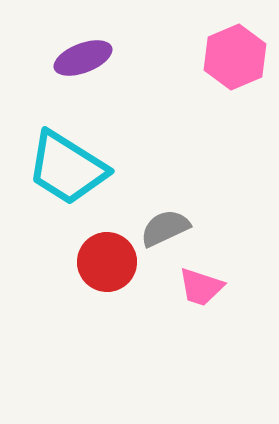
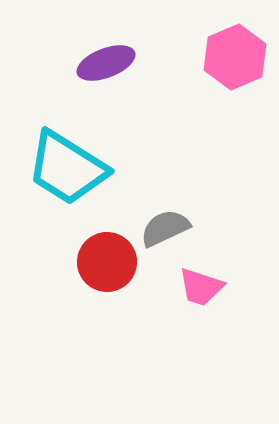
purple ellipse: moved 23 px right, 5 px down
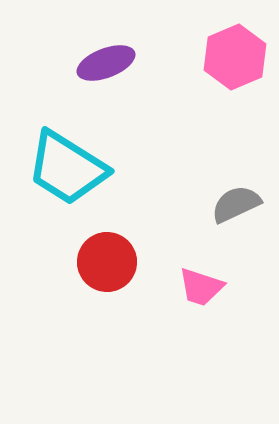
gray semicircle: moved 71 px right, 24 px up
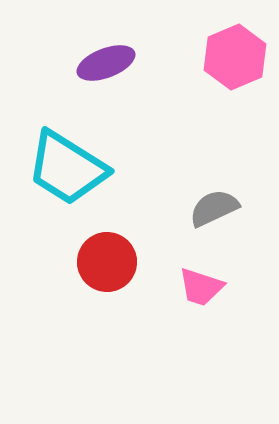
gray semicircle: moved 22 px left, 4 px down
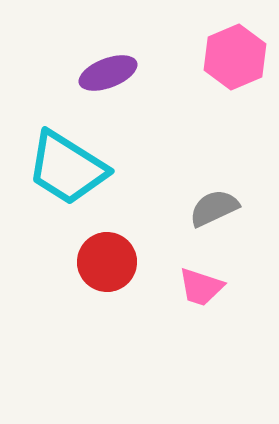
purple ellipse: moved 2 px right, 10 px down
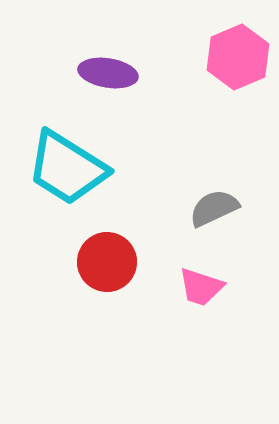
pink hexagon: moved 3 px right
purple ellipse: rotated 30 degrees clockwise
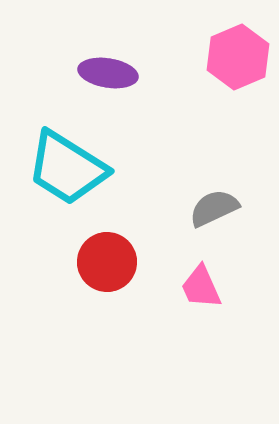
pink trapezoid: rotated 48 degrees clockwise
